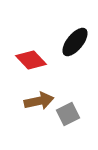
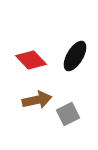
black ellipse: moved 14 px down; rotated 8 degrees counterclockwise
brown arrow: moved 2 px left, 1 px up
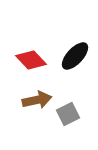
black ellipse: rotated 12 degrees clockwise
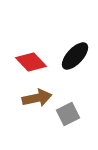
red diamond: moved 2 px down
brown arrow: moved 2 px up
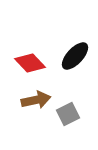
red diamond: moved 1 px left, 1 px down
brown arrow: moved 1 px left, 2 px down
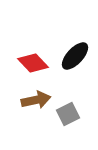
red diamond: moved 3 px right
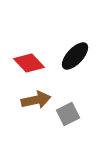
red diamond: moved 4 px left
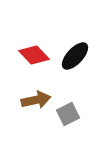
red diamond: moved 5 px right, 8 px up
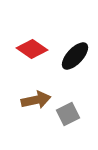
red diamond: moved 2 px left, 6 px up; rotated 12 degrees counterclockwise
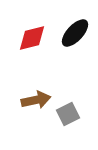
red diamond: moved 11 px up; rotated 48 degrees counterclockwise
black ellipse: moved 23 px up
